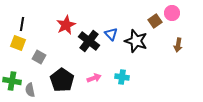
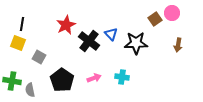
brown square: moved 2 px up
black star: moved 2 px down; rotated 20 degrees counterclockwise
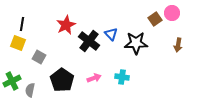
green cross: rotated 36 degrees counterclockwise
gray semicircle: rotated 24 degrees clockwise
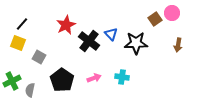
black line: rotated 32 degrees clockwise
